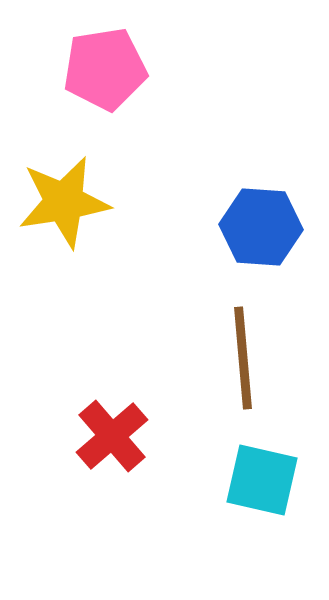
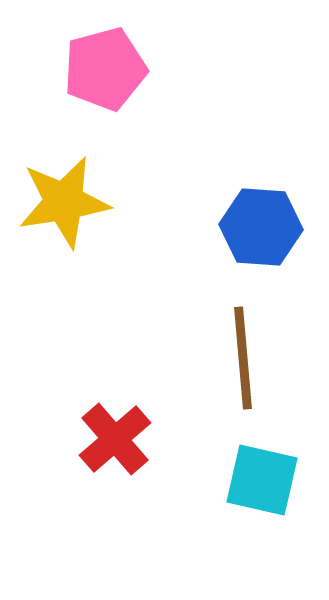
pink pentagon: rotated 6 degrees counterclockwise
red cross: moved 3 px right, 3 px down
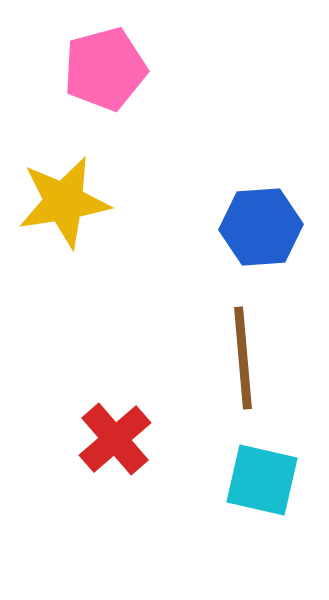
blue hexagon: rotated 8 degrees counterclockwise
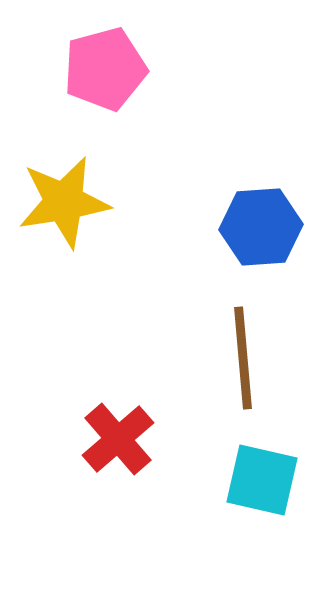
red cross: moved 3 px right
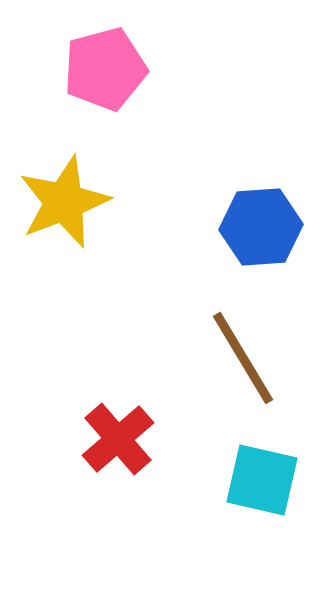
yellow star: rotated 12 degrees counterclockwise
brown line: rotated 26 degrees counterclockwise
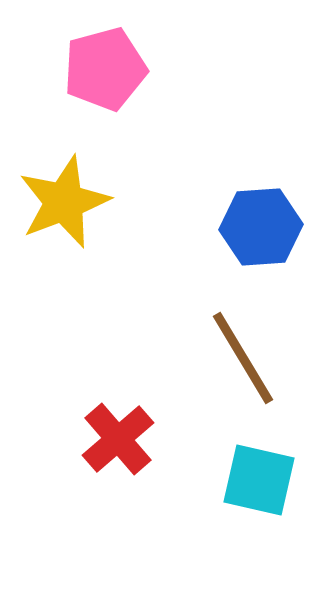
cyan square: moved 3 px left
